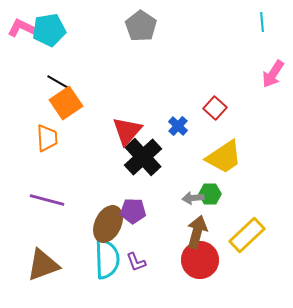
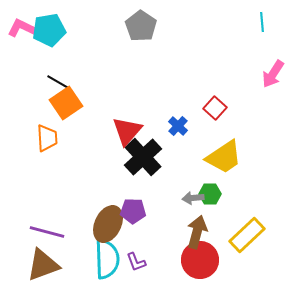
purple line: moved 32 px down
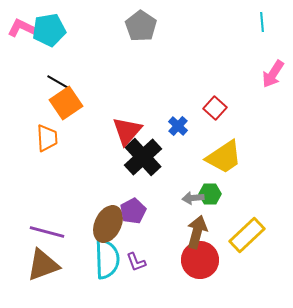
purple pentagon: rotated 30 degrees counterclockwise
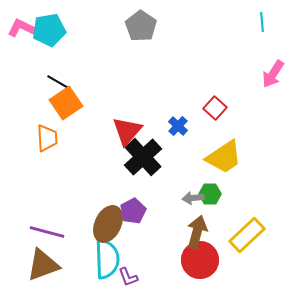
purple L-shape: moved 8 px left, 15 px down
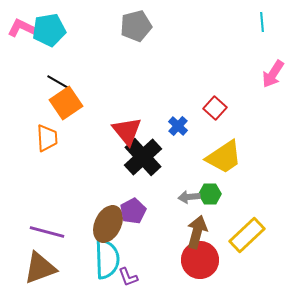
gray pentagon: moved 5 px left; rotated 24 degrees clockwise
red triangle: rotated 20 degrees counterclockwise
gray arrow: moved 4 px left, 1 px up
brown triangle: moved 3 px left, 3 px down
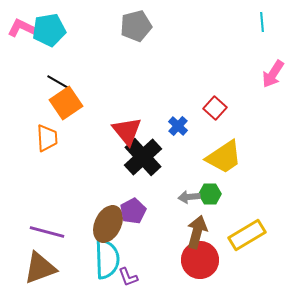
yellow rectangle: rotated 12 degrees clockwise
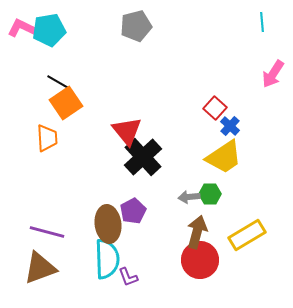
blue cross: moved 52 px right
brown ellipse: rotated 33 degrees counterclockwise
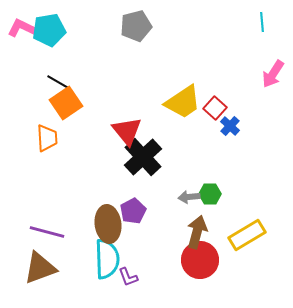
yellow trapezoid: moved 41 px left, 55 px up
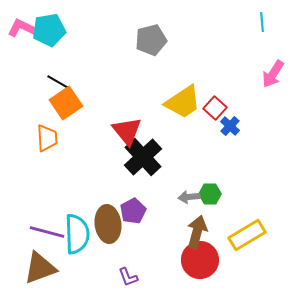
gray pentagon: moved 15 px right, 14 px down
cyan semicircle: moved 30 px left, 25 px up
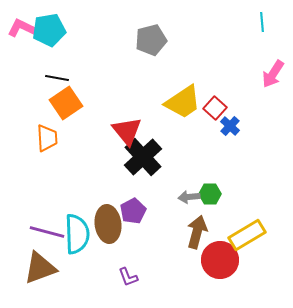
black line: moved 1 px left, 4 px up; rotated 20 degrees counterclockwise
red circle: moved 20 px right
